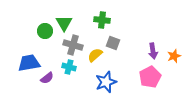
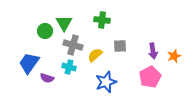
gray square: moved 7 px right, 3 px down; rotated 24 degrees counterclockwise
blue trapezoid: rotated 45 degrees counterclockwise
purple semicircle: rotated 56 degrees clockwise
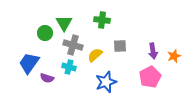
green circle: moved 2 px down
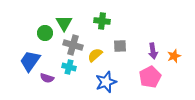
green cross: moved 1 px down
blue trapezoid: moved 1 px right, 2 px up
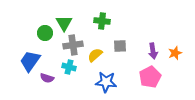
gray cross: rotated 24 degrees counterclockwise
orange star: moved 1 px right, 3 px up
blue star: rotated 25 degrees clockwise
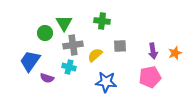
pink pentagon: rotated 15 degrees clockwise
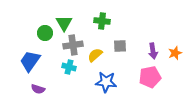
purple semicircle: moved 9 px left, 11 px down
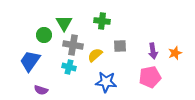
green circle: moved 1 px left, 2 px down
gray cross: rotated 18 degrees clockwise
purple semicircle: moved 3 px right, 1 px down
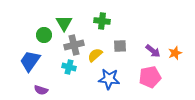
gray cross: moved 1 px right; rotated 24 degrees counterclockwise
purple arrow: rotated 42 degrees counterclockwise
blue star: moved 3 px right, 3 px up
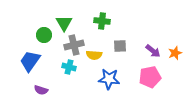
yellow semicircle: moved 1 px left; rotated 133 degrees counterclockwise
